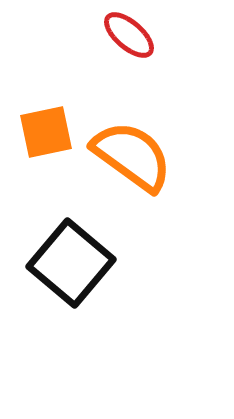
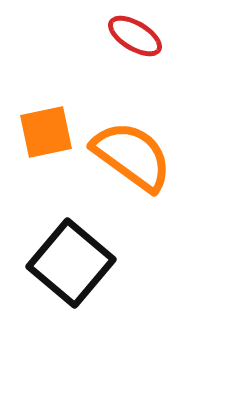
red ellipse: moved 6 px right, 1 px down; rotated 10 degrees counterclockwise
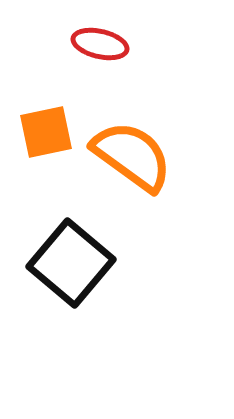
red ellipse: moved 35 px left, 8 px down; rotated 18 degrees counterclockwise
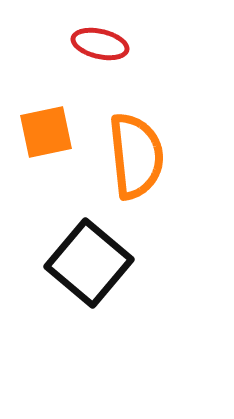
orange semicircle: moved 4 px right; rotated 48 degrees clockwise
black square: moved 18 px right
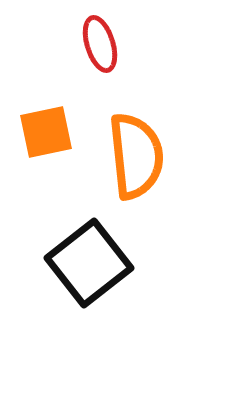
red ellipse: rotated 60 degrees clockwise
black square: rotated 12 degrees clockwise
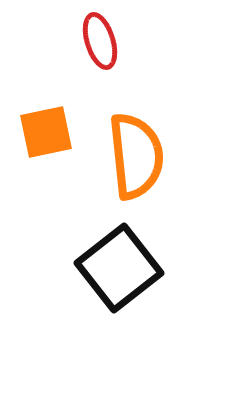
red ellipse: moved 3 px up
black square: moved 30 px right, 5 px down
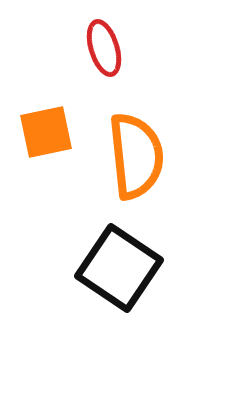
red ellipse: moved 4 px right, 7 px down
black square: rotated 18 degrees counterclockwise
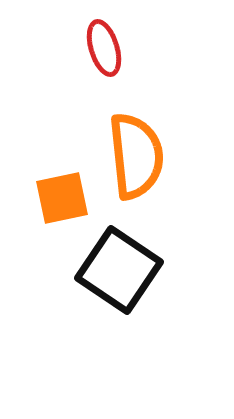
orange square: moved 16 px right, 66 px down
black square: moved 2 px down
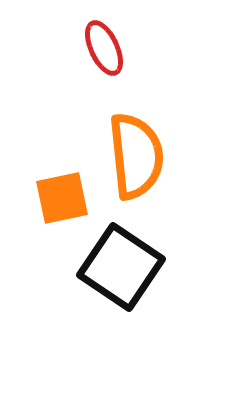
red ellipse: rotated 8 degrees counterclockwise
black square: moved 2 px right, 3 px up
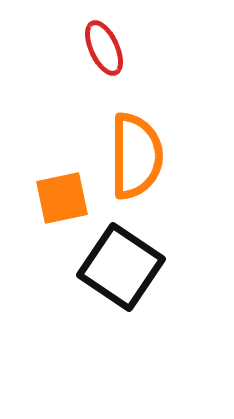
orange semicircle: rotated 6 degrees clockwise
